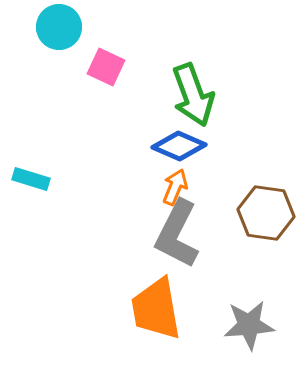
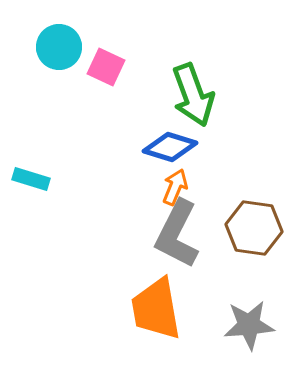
cyan circle: moved 20 px down
blue diamond: moved 9 px left, 1 px down; rotated 6 degrees counterclockwise
brown hexagon: moved 12 px left, 15 px down
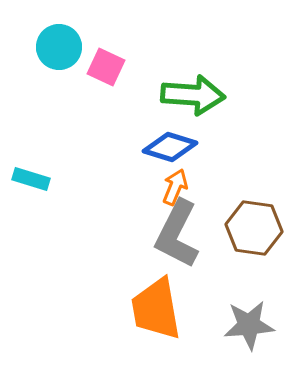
green arrow: rotated 66 degrees counterclockwise
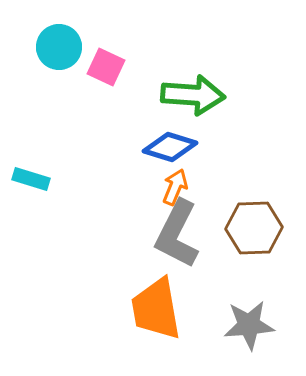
brown hexagon: rotated 10 degrees counterclockwise
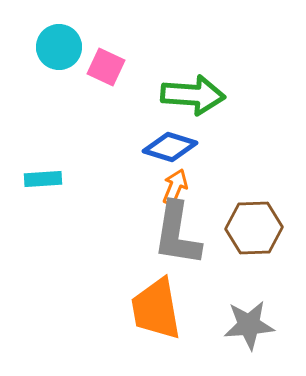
cyan rectangle: moved 12 px right; rotated 21 degrees counterclockwise
gray L-shape: rotated 18 degrees counterclockwise
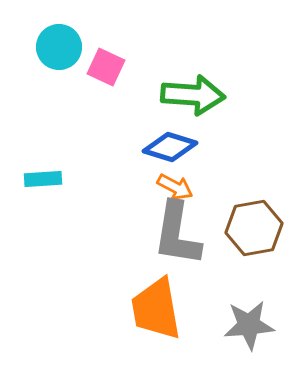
orange arrow: rotated 96 degrees clockwise
brown hexagon: rotated 8 degrees counterclockwise
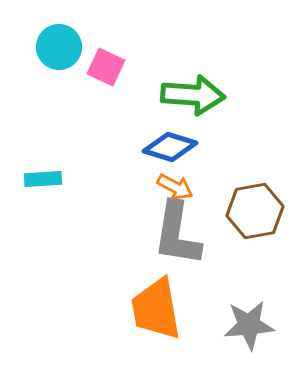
brown hexagon: moved 1 px right, 17 px up
